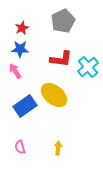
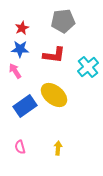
gray pentagon: rotated 20 degrees clockwise
red L-shape: moved 7 px left, 4 px up
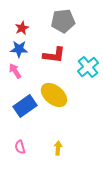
blue star: moved 1 px left
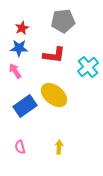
blue star: moved 1 px up
yellow arrow: moved 1 px right, 1 px up
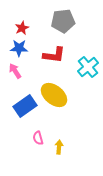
pink semicircle: moved 18 px right, 9 px up
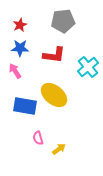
red star: moved 2 px left, 3 px up
blue star: moved 1 px right
blue rectangle: rotated 45 degrees clockwise
yellow arrow: moved 2 px down; rotated 48 degrees clockwise
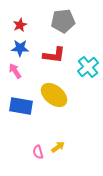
blue rectangle: moved 4 px left
pink semicircle: moved 14 px down
yellow arrow: moved 1 px left, 2 px up
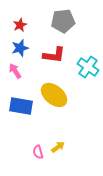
blue star: rotated 18 degrees counterclockwise
cyan cross: rotated 15 degrees counterclockwise
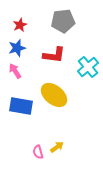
blue star: moved 3 px left
cyan cross: rotated 15 degrees clockwise
yellow arrow: moved 1 px left
